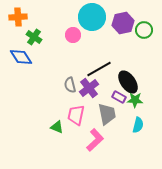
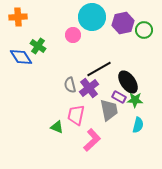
green cross: moved 4 px right, 9 px down
gray trapezoid: moved 2 px right, 4 px up
pink L-shape: moved 3 px left
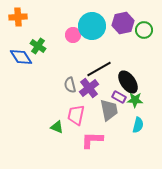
cyan circle: moved 9 px down
pink L-shape: rotated 135 degrees counterclockwise
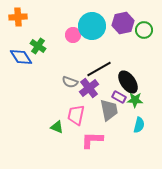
gray semicircle: moved 3 px up; rotated 56 degrees counterclockwise
cyan semicircle: moved 1 px right
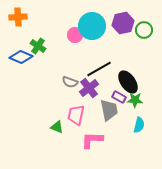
pink circle: moved 2 px right
blue diamond: rotated 35 degrees counterclockwise
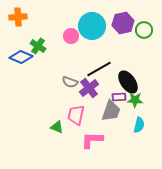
pink circle: moved 4 px left, 1 px down
purple rectangle: rotated 32 degrees counterclockwise
gray trapezoid: moved 2 px right, 1 px down; rotated 30 degrees clockwise
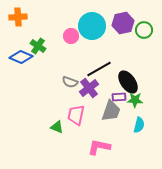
pink L-shape: moved 7 px right, 7 px down; rotated 10 degrees clockwise
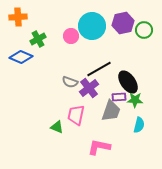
green cross: moved 7 px up; rotated 28 degrees clockwise
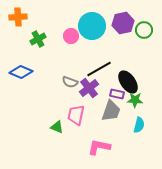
blue diamond: moved 15 px down
purple rectangle: moved 2 px left, 3 px up; rotated 16 degrees clockwise
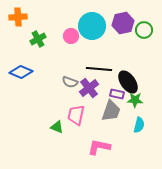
black line: rotated 35 degrees clockwise
